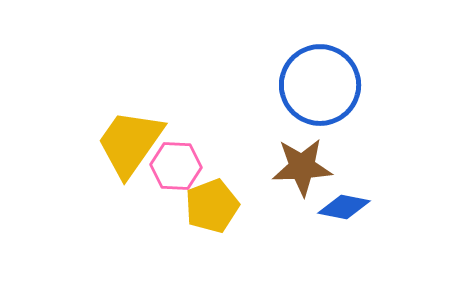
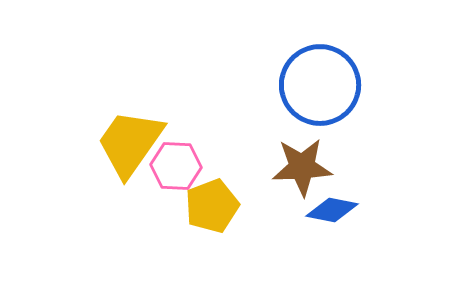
blue diamond: moved 12 px left, 3 px down
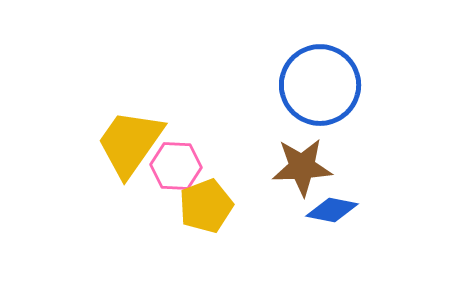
yellow pentagon: moved 6 px left
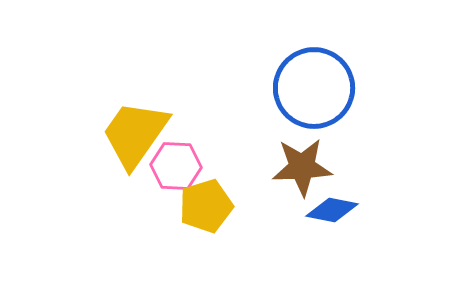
blue circle: moved 6 px left, 3 px down
yellow trapezoid: moved 5 px right, 9 px up
yellow pentagon: rotated 4 degrees clockwise
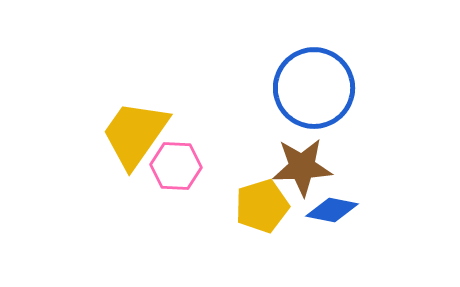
yellow pentagon: moved 56 px right
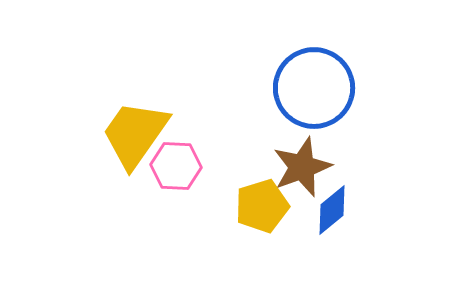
brown star: rotated 18 degrees counterclockwise
blue diamond: rotated 51 degrees counterclockwise
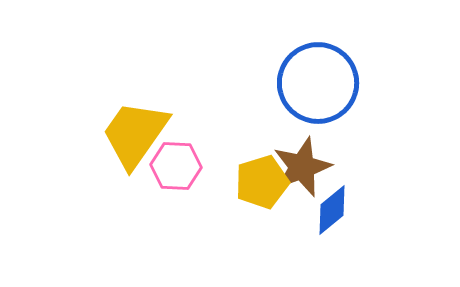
blue circle: moved 4 px right, 5 px up
yellow pentagon: moved 24 px up
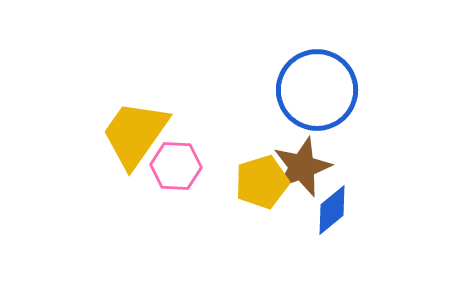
blue circle: moved 1 px left, 7 px down
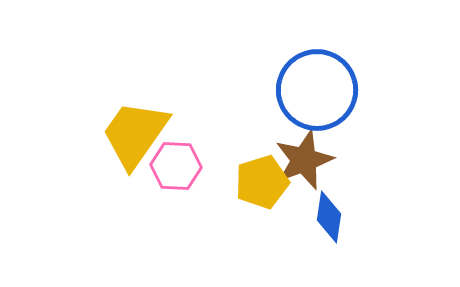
brown star: moved 2 px right, 7 px up
blue diamond: moved 3 px left, 7 px down; rotated 42 degrees counterclockwise
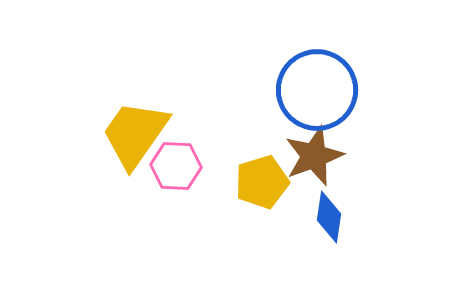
brown star: moved 10 px right, 4 px up
